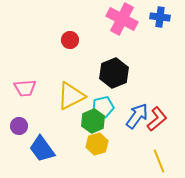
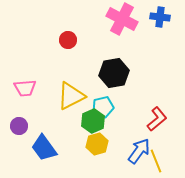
red circle: moved 2 px left
black hexagon: rotated 12 degrees clockwise
blue arrow: moved 2 px right, 35 px down
blue trapezoid: moved 2 px right, 1 px up
yellow line: moved 3 px left
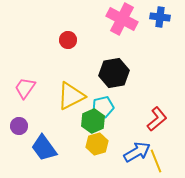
pink trapezoid: rotated 130 degrees clockwise
blue arrow: moved 2 px left, 1 px down; rotated 24 degrees clockwise
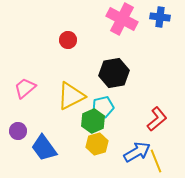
pink trapezoid: rotated 15 degrees clockwise
purple circle: moved 1 px left, 5 px down
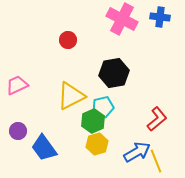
pink trapezoid: moved 8 px left, 3 px up; rotated 15 degrees clockwise
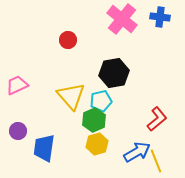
pink cross: rotated 12 degrees clockwise
yellow triangle: rotated 44 degrees counterclockwise
cyan pentagon: moved 2 px left, 6 px up
green hexagon: moved 1 px right, 1 px up
blue trapezoid: rotated 44 degrees clockwise
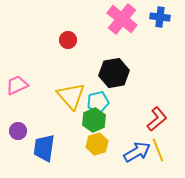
cyan pentagon: moved 3 px left, 1 px down
yellow line: moved 2 px right, 11 px up
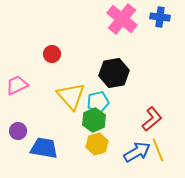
red circle: moved 16 px left, 14 px down
red L-shape: moved 5 px left
blue trapezoid: rotated 92 degrees clockwise
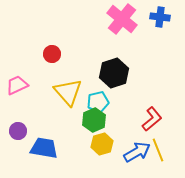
black hexagon: rotated 8 degrees counterclockwise
yellow triangle: moved 3 px left, 4 px up
yellow hexagon: moved 5 px right
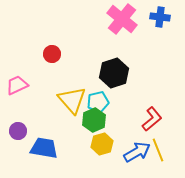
yellow triangle: moved 4 px right, 8 px down
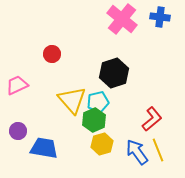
blue arrow: rotated 96 degrees counterclockwise
